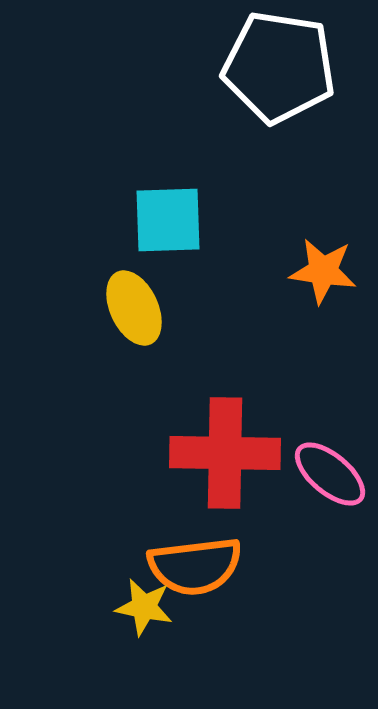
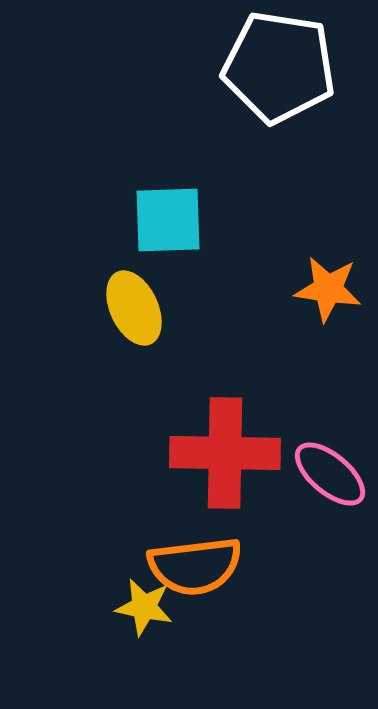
orange star: moved 5 px right, 18 px down
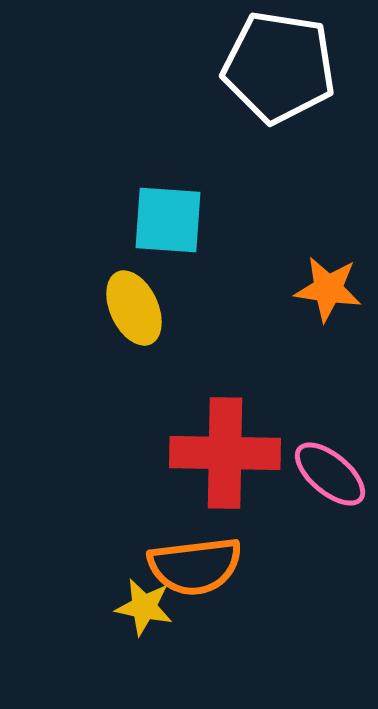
cyan square: rotated 6 degrees clockwise
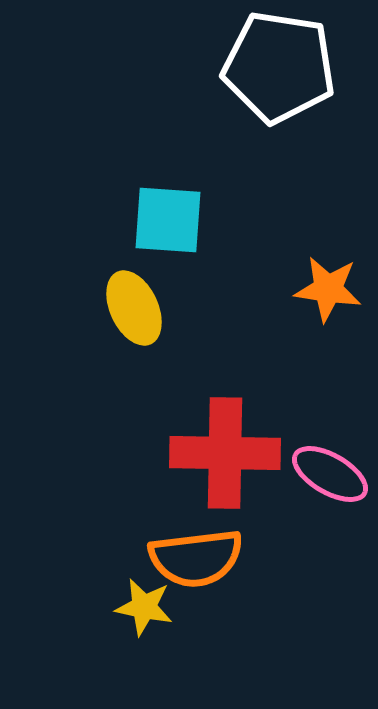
pink ellipse: rotated 10 degrees counterclockwise
orange semicircle: moved 1 px right, 8 px up
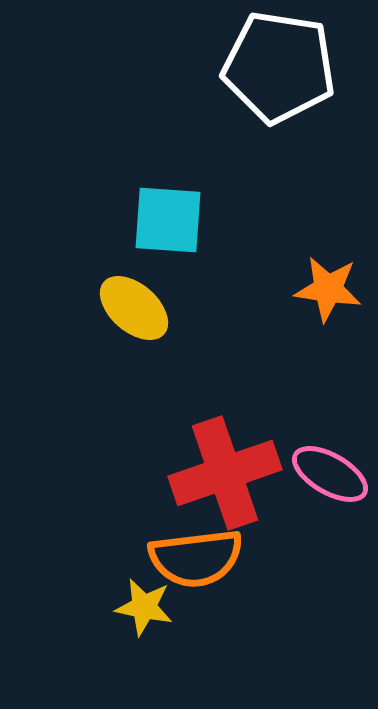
yellow ellipse: rotated 24 degrees counterclockwise
red cross: moved 20 px down; rotated 20 degrees counterclockwise
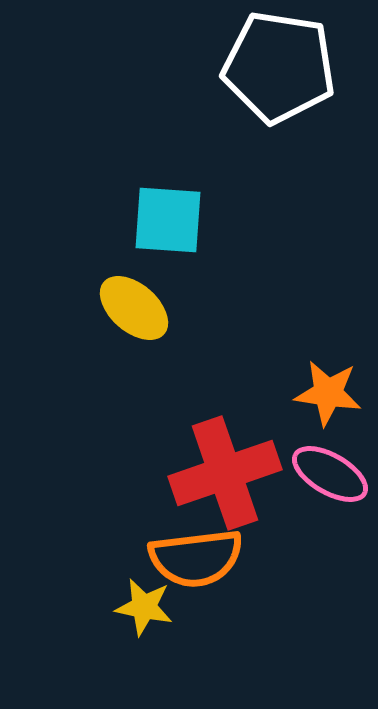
orange star: moved 104 px down
